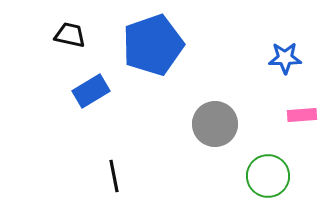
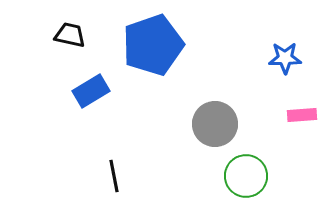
green circle: moved 22 px left
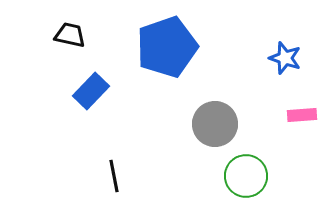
blue pentagon: moved 14 px right, 2 px down
blue star: rotated 20 degrees clockwise
blue rectangle: rotated 15 degrees counterclockwise
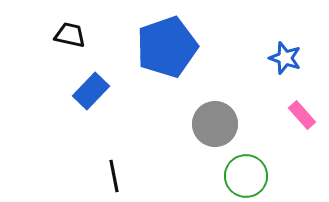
pink rectangle: rotated 52 degrees clockwise
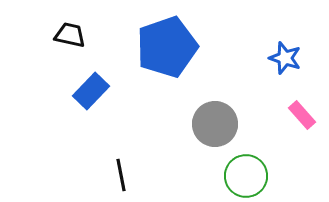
black line: moved 7 px right, 1 px up
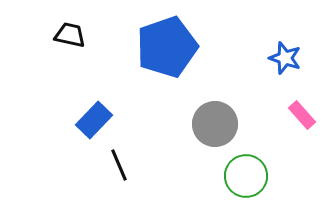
blue rectangle: moved 3 px right, 29 px down
black line: moved 2 px left, 10 px up; rotated 12 degrees counterclockwise
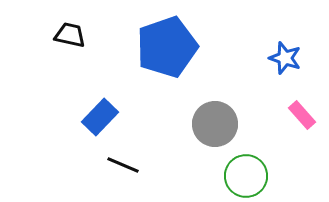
blue rectangle: moved 6 px right, 3 px up
black line: moved 4 px right; rotated 44 degrees counterclockwise
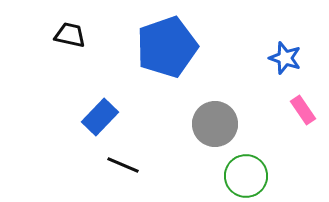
pink rectangle: moved 1 px right, 5 px up; rotated 8 degrees clockwise
